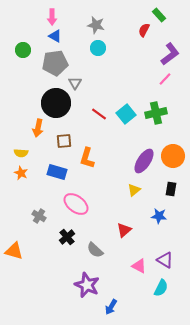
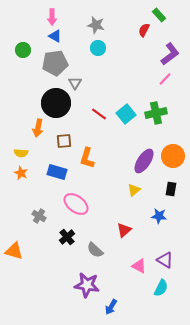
purple star: rotated 15 degrees counterclockwise
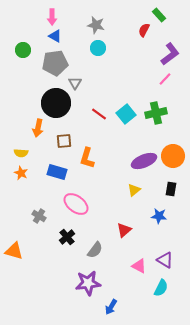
purple ellipse: rotated 35 degrees clockwise
gray semicircle: rotated 96 degrees counterclockwise
purple star: moved 1 px right, 2 px up; rotated 15 degrees counterclockwise
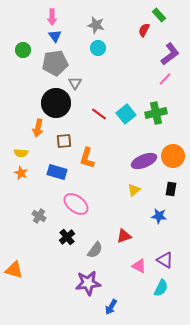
blue triangle: rotated 24 degrees clockwise
red triangle: moved 6 px down; rotated 21 degrees clockwise
orange triangle: moved 19 px down
